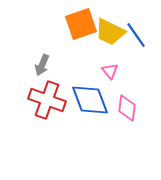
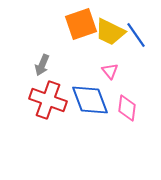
red cross: moved 1 px right
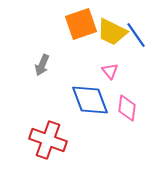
yellow trapezoid: moved 2 px right
red cross: moved 40 px down
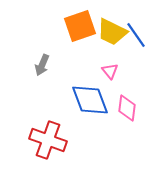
orange square: moved 1 px left, 2 px down
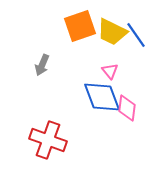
blue diamond: moved 12 px right, 3 px up
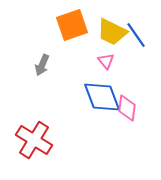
orange square: moved 8 px left, 1 px up
pink triangle: moved 4 px left, 10 px up
red cross: moved 14 px left; rotated 12 degrees clockwise
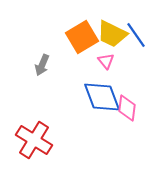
orange square: moved 10 px right, 12 px down; rotated 12 degrees counterclockwise
yellow trapezoid: moved 2 px down
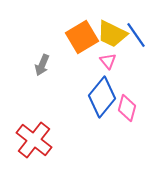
pink triangle: moved 2 px right
blue diamond: rotated 60 degrees clockwise
pink diamond: rotated 8 degrees clockwise
red cross: rotated 6 degrees clockwise
